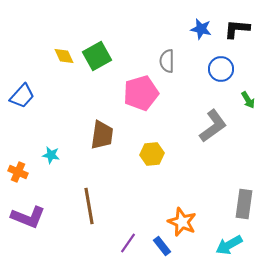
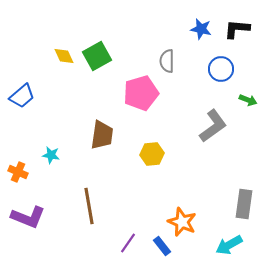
blue trapezoid: rotated 8 degrees clockwise
green arrow: rotated 36 degrees counterclockwise
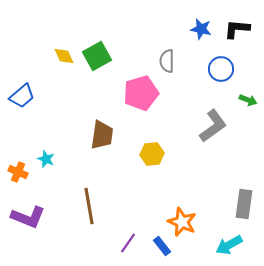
cyan star: moved 5 px left, 4 px down; rotated 12 degrees clockwise
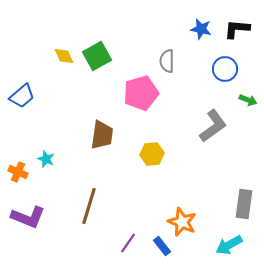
blue circle: moved 4 px right
brown line: rotated 27 degrees clockwise
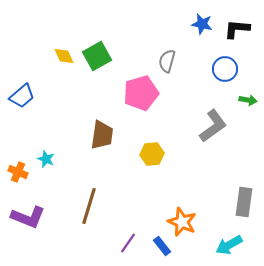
blue star: moved 1 px right, 5 px up
gray semicircle: rotated 15 degrees clockwise
green arrow: rotated 12 degrees counterclockwise
gray rectangle: moved 2 px up
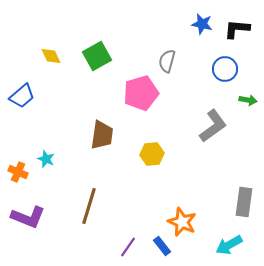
yellow diamond: moved 13 px left
purple line: moved 4 px down
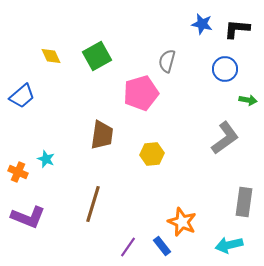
gray L-shape: moved 12 px right, 12 px down
brown line: moved 4 px right, 2 px up
cyan arrow: rotated 16 degrees clockwise
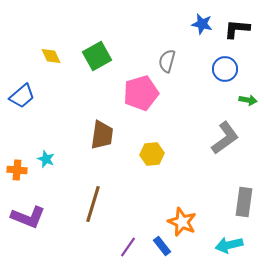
orange cross: moved 1 px left, 2 px up; rotated 18 degrees counterclockwise
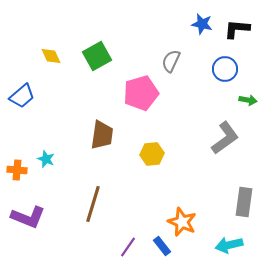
gray semicircle: moved 4 px right; rotated 10 degrees clockwise
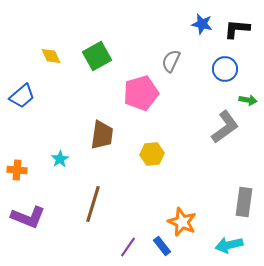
gray L-shape: moved 11 px up
cyan star: moved 14 px right; rotated 18 degrees clockwise
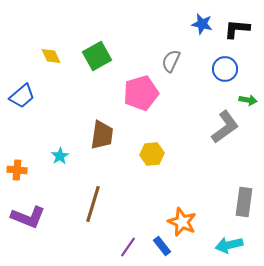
cyan star: moved 3 px up
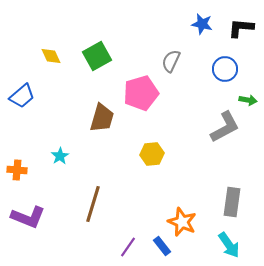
black L-shape: moved 4 px right, 1 px up
gray L-shape: rotated 8 degrees clockwise
brown trapezoid: moved 17 px up; rotated 8 degrees clockwise
gray rectangle: moved 12 px left
cyan arrow: rotated 112 degrees counterclockwise
